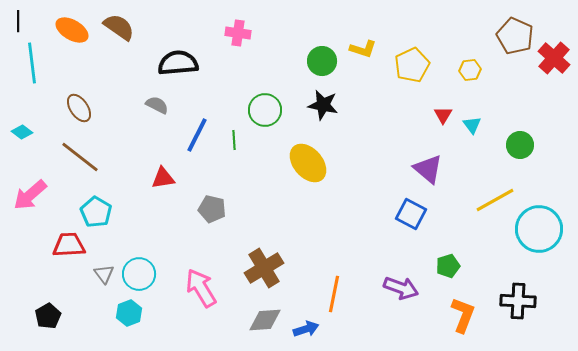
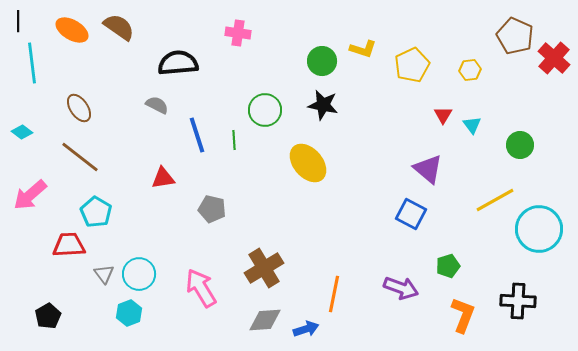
blue line at (197, 135): rotated 45 degrees counterclockwise
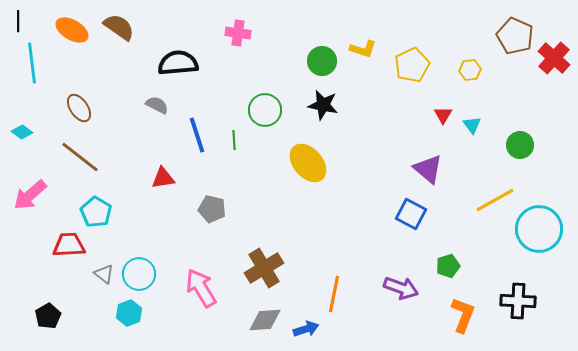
gray triangle at (104, 274): rotated 15 degrees counterclockwise
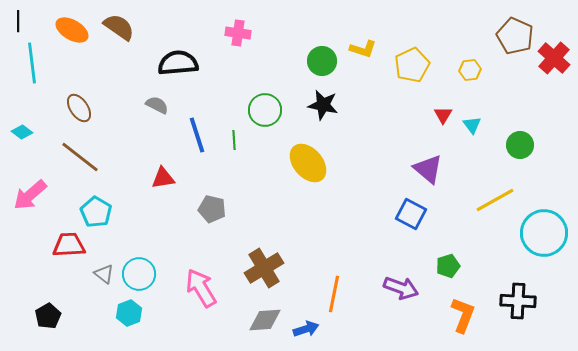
cyan circle at (539, 229): moved 5 px right, 4 px down
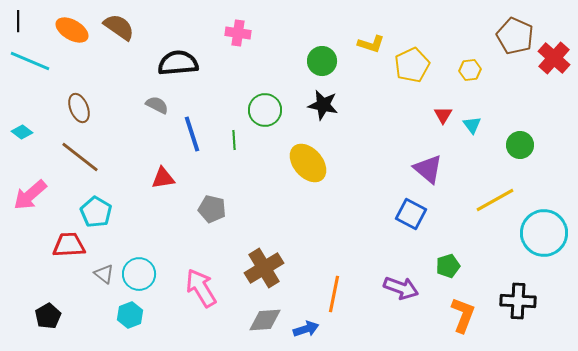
yellow L-shape at (363, 49): moved 8 px right, 5 px up
cyan line at (32, 63): moved 2 px left, 2 px up; rotated 60 degrees counterclockwise
brown ellipse at (79, 108): rotated 12 degrees clockwise
blue line at (197, 135): moved 5 px left, 1 px up
cyan hexagon at (129, 313): moved 1 px right, 2 px down
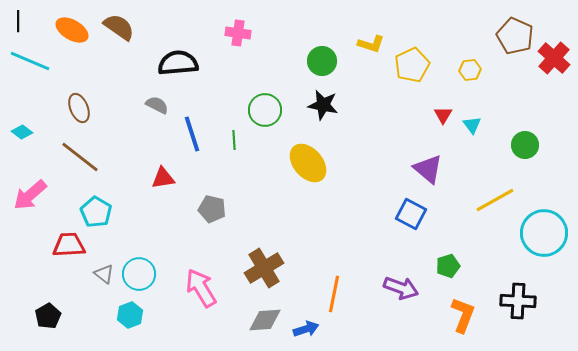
green circle at (520, 145): moved 5 px right
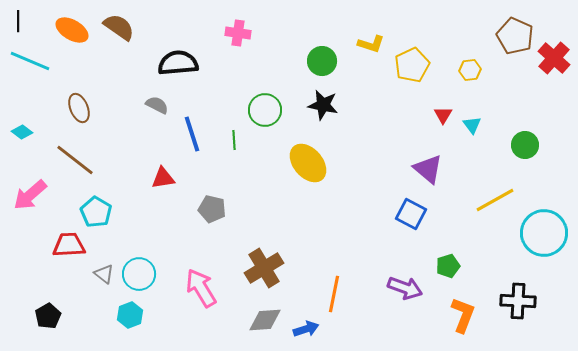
brown line at (80, 157): moved 5 px left, 3 px down
purple arrow at (401, 288): moved 4 px right
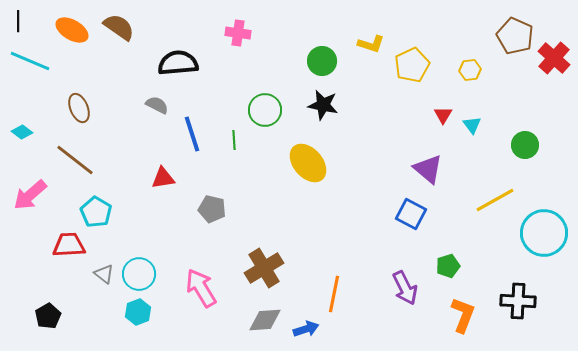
purple arrow at (405, 288): rotated 44 degrees clockwise
cyan hexagon at (130, 315): moved 8 px right, 3 px up
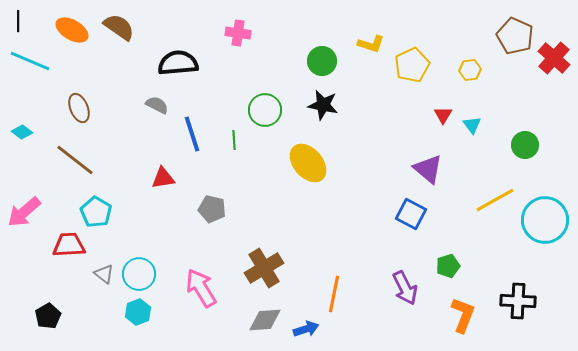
pink arrow at (30, 195): moved 6 px left, 17 px down
cyan circle at (544, 233): moved 1 px right, 13 px up
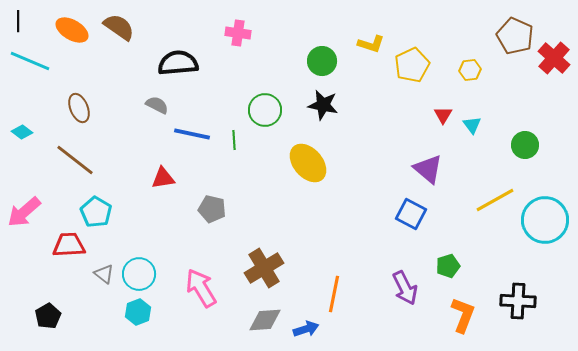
blue line at (192, 134): rotated 60 degrees counterclockwise
